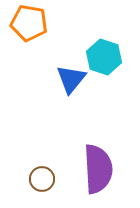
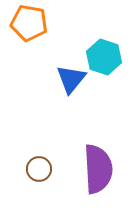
brown circle: moved 3 px left, 10 px up
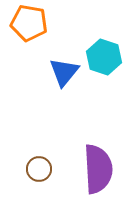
blue triangle: moved 7 px left, 7 px up
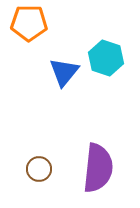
orange pentagon: rotated 9 degrees counterclockwise
cyan hexagon: moved 2 px right, 1 px down
purple semicircle: moved 1 px up; rotated 9 degrees clockwise
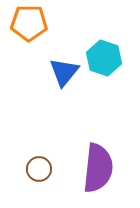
cyan hexagon: moved 2 px left
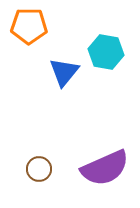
orange pentagon: moved 3 px down
cyan hexagon: moved 2 px right, 6 px up; rotated 8 degrees counterclockwise
purple semicircle: moved 7 px right; rotated 60 degrees clockwise
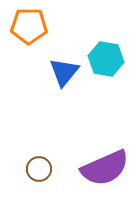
cyan hexagon: moved 7 px down
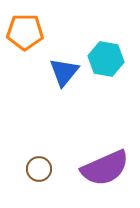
orange pentagon: moved 4 px left, 6 px down
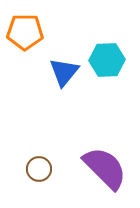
cyan hexagon: moved 1 px right, 1 px down; rotated 12 degrees counterclockwise
purple semicircle: rotated 111 degrees counterclockwise
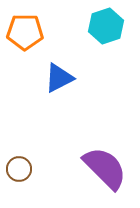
cyan hexagon: moved 1 px left, 34 px up; rotated 16 degrees counterclockwise
blue triangle: moved 5 px left, 6 px down; rotated 24 degrees clockwise
brown circle: moved 20 px left
